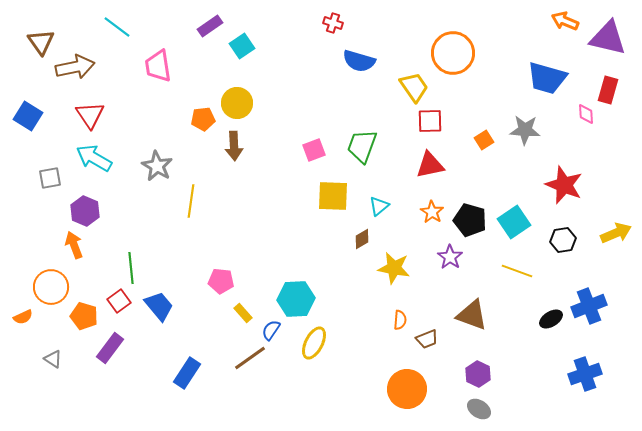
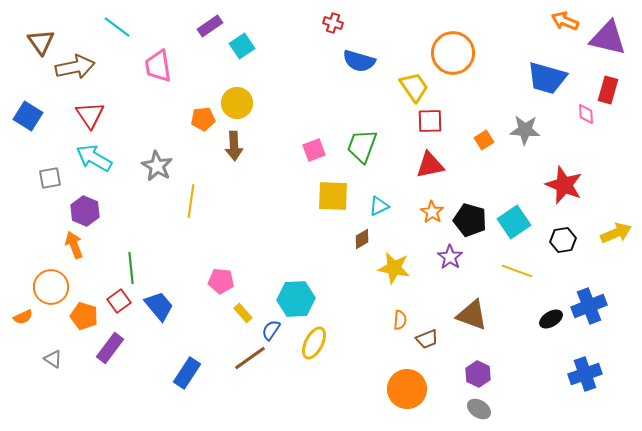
cyan triangle at (379, 206): rotated 15 degrees clockwise
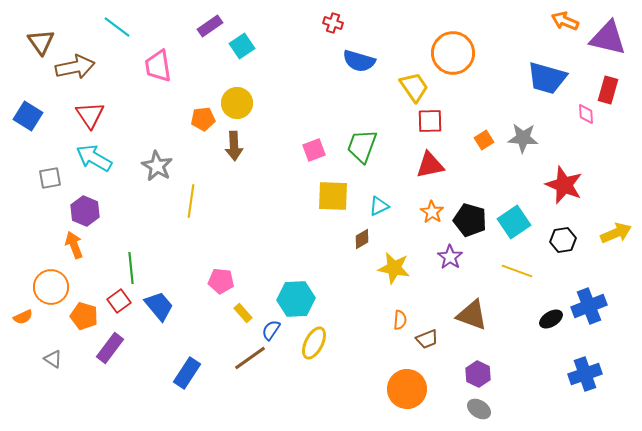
gray star at (525, 130): moved 2 px left, 8 px down
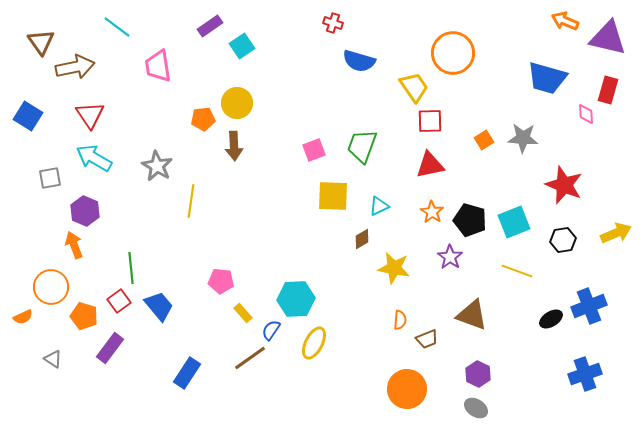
cyan square at (514, 222): rotated 12 degrees clockwise
gray ellipse at (479, 409): moved 3 px left, 1 px up
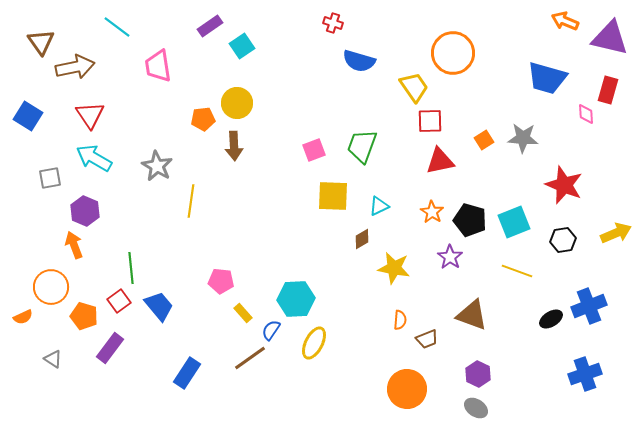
purple triangle at (608, 38): moved 2 px right
red triangle at (430, 165): moved 10 px right, 4 px up
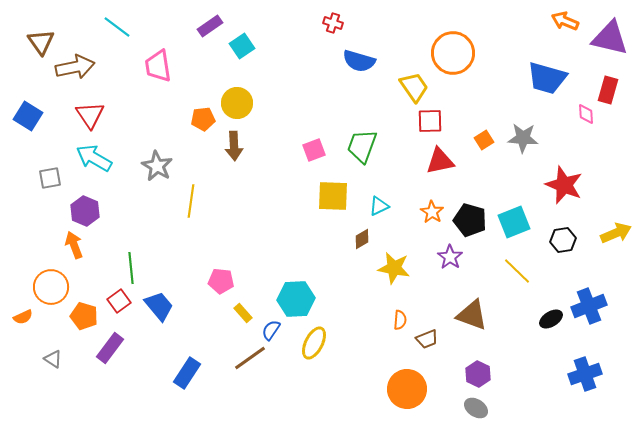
yellow line at (517, 271): rotated 24 degrees clockwise
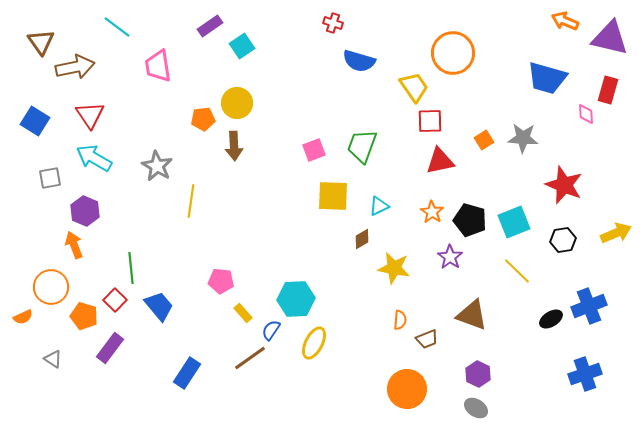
blue square at (28, 116): moved 7 px right, 5 px down
red square at (119, 301): moved 4 px left, 1 px up; rotated 10 degrees counterclockwise
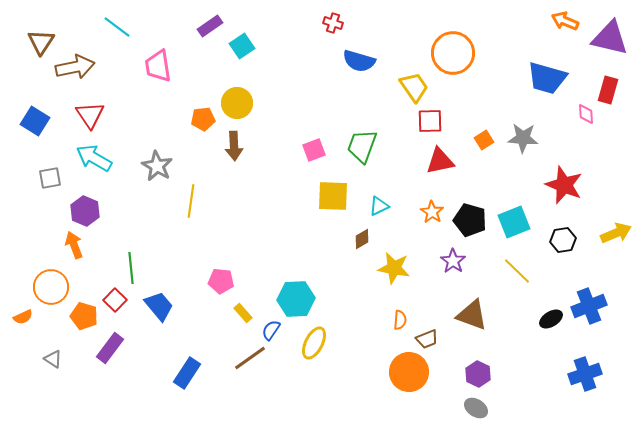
brown triangle at (41, 42): rotated 8 degrees clockwise
purple star at (450, 257): moved 3 px right, 4 px down
orange circle at (407, 389): moved 2 px right, 17 px up
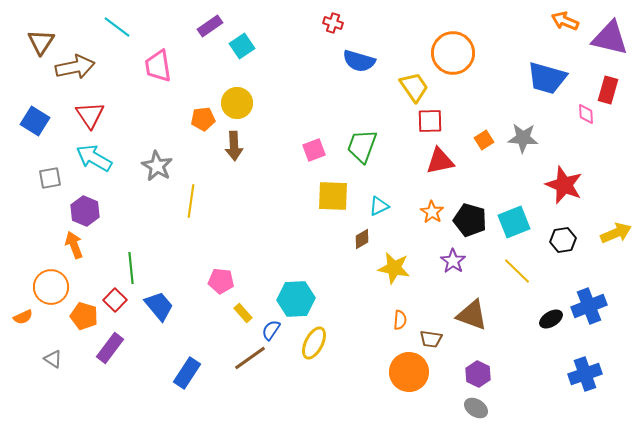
brown trapezoid at (427, 339): moved 4 px right; rotated 30 degrees clockwise
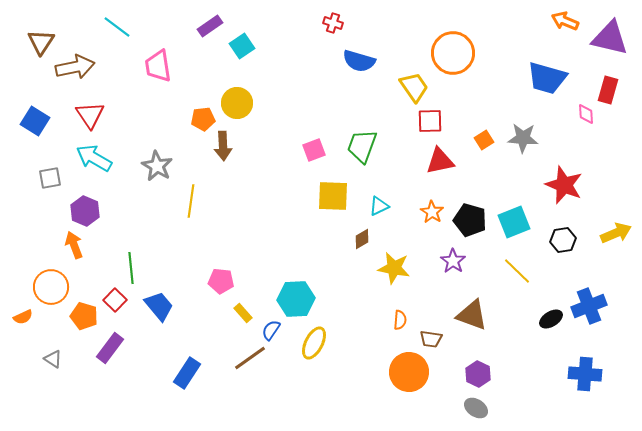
brown arrow at (234, 146): moved 11 px left
blue cross at (585, 374): rotated 24 degrees clockwise
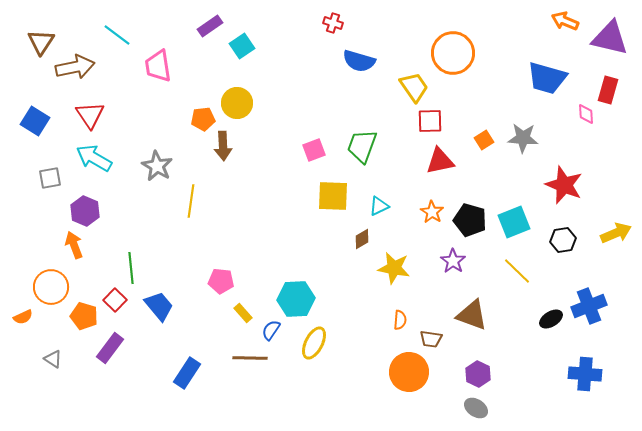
cyan line at (117, 27): moved 8 px down
brown line at (250, 358): rotated 36 degrees clockwise
